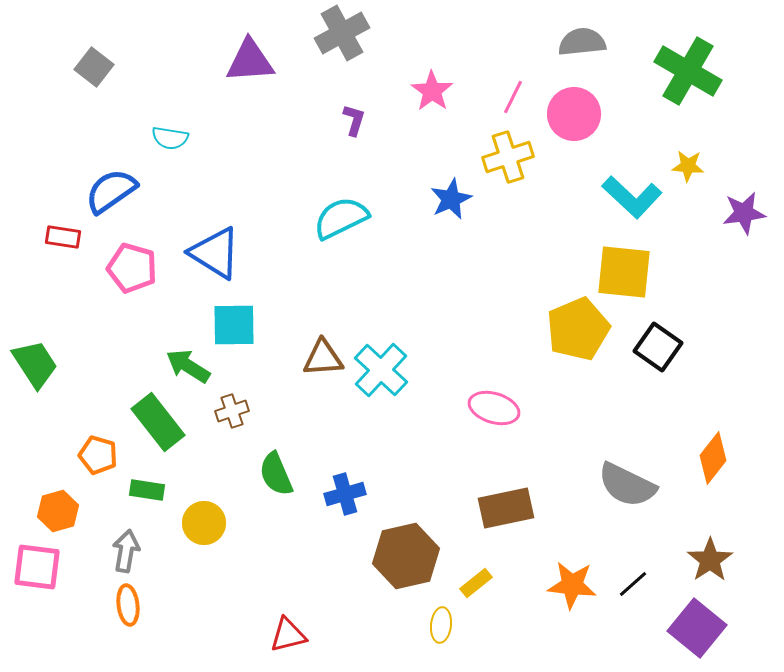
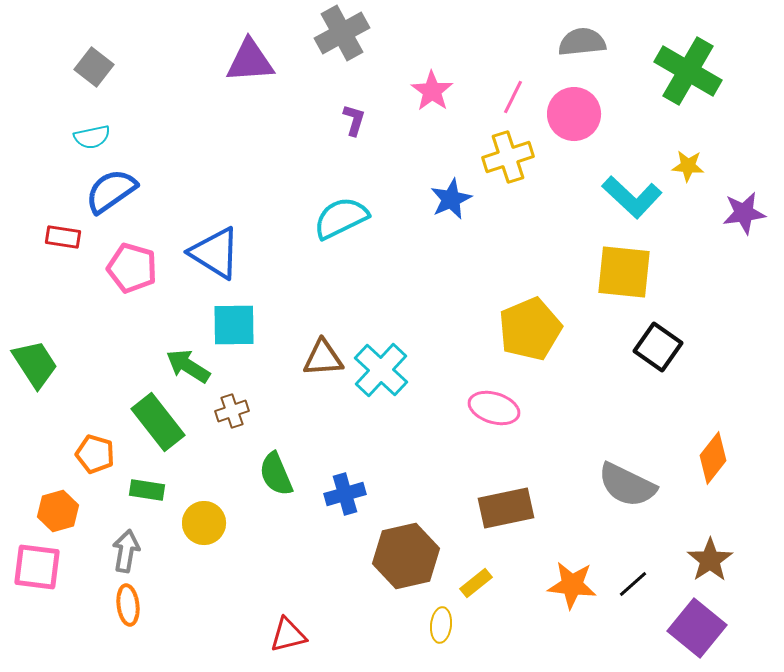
cyan semicircle at (170, 138): moved 78 px left, 1 px up; rotated 21 degrees counterclockwise
yellow pentagon at (578, 329): moved 48 px left
orange pentagon at (98, 455): moved 3 px left, 1 px up
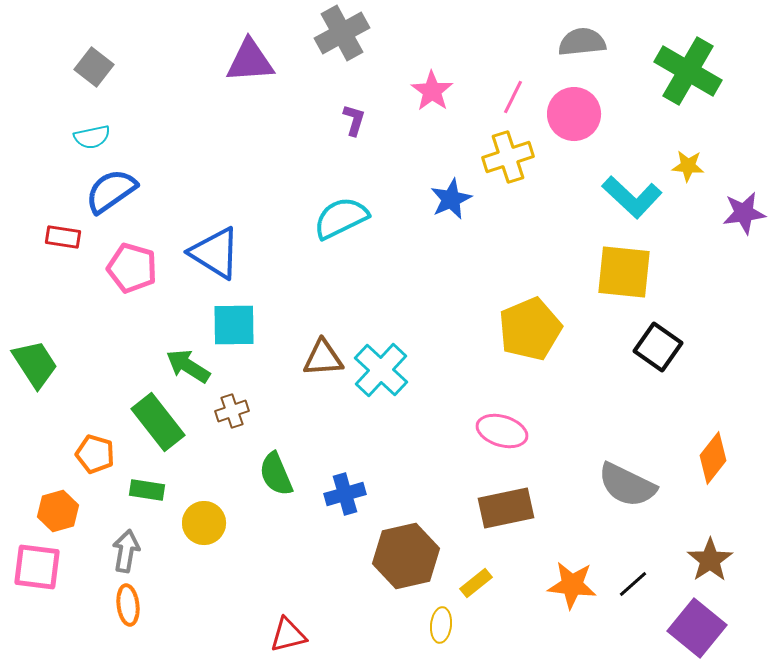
pink ellipse at (494, 408): moved 8 px right, 23 px down
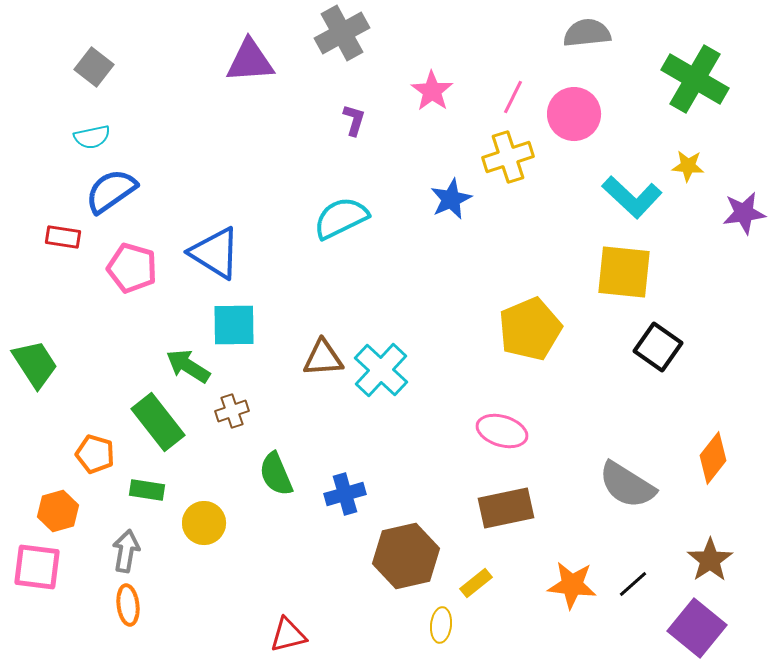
gray semicircle at (582, 42): moved 5 px right, 9 px up
green cross at (688, 71): moved 7 px right, 8 px down
gray semicircle at (627, 485): rotated 6 degrees clockwise
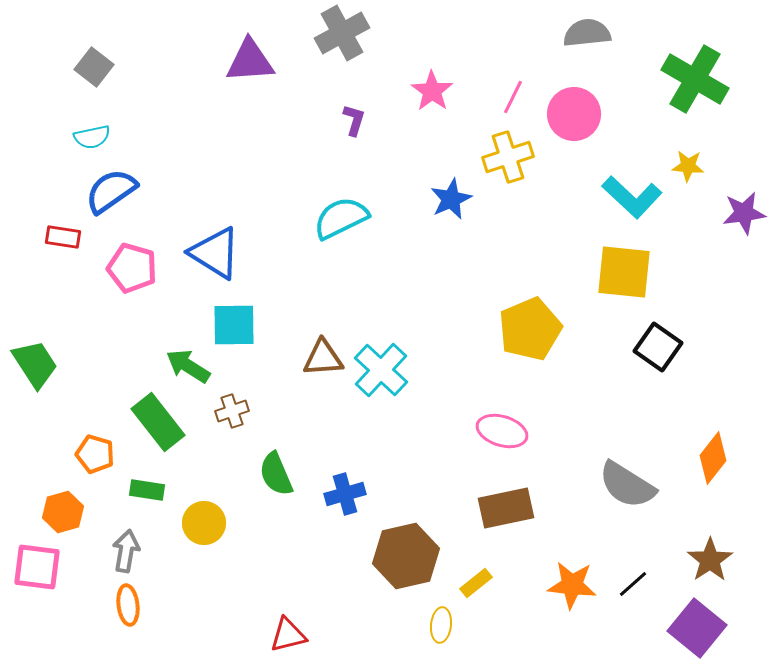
orange hexagon at (58, 511): moved 5 px right, 1 px down
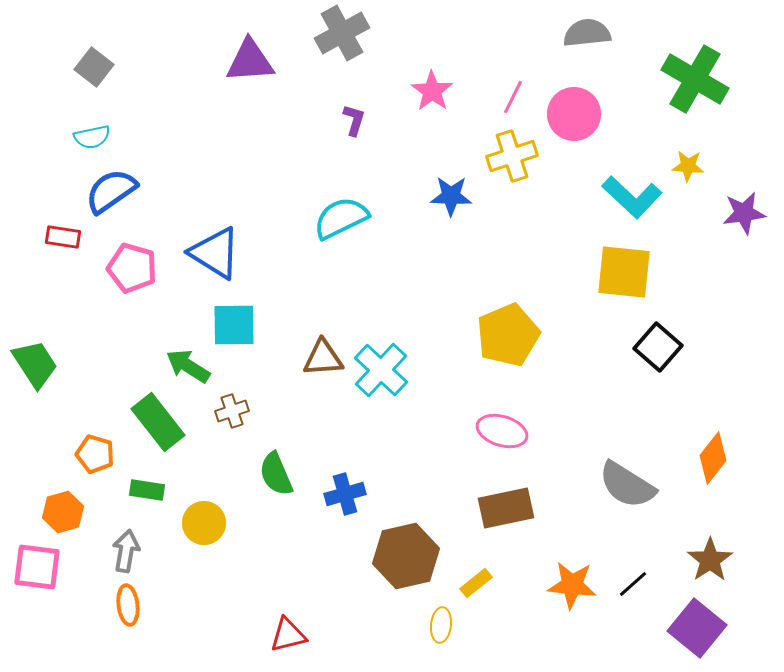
yellow cross at (508, 157): moved 4 px right, 1 px up
blue star at (451, 199): moved 3 px up; rotated 27 degrees clockwise
yellow pentagon at (530, 329): moved 22 px left, 6 px down
black square at (658, 347): rotated 6 degrees clockwise
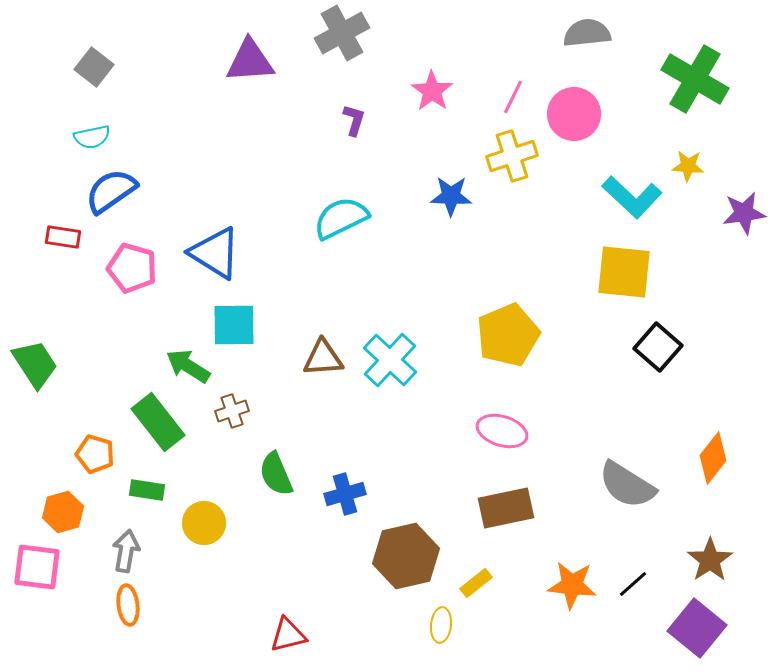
cyan cross at (381, 370): moved 9 px right, 10 px up
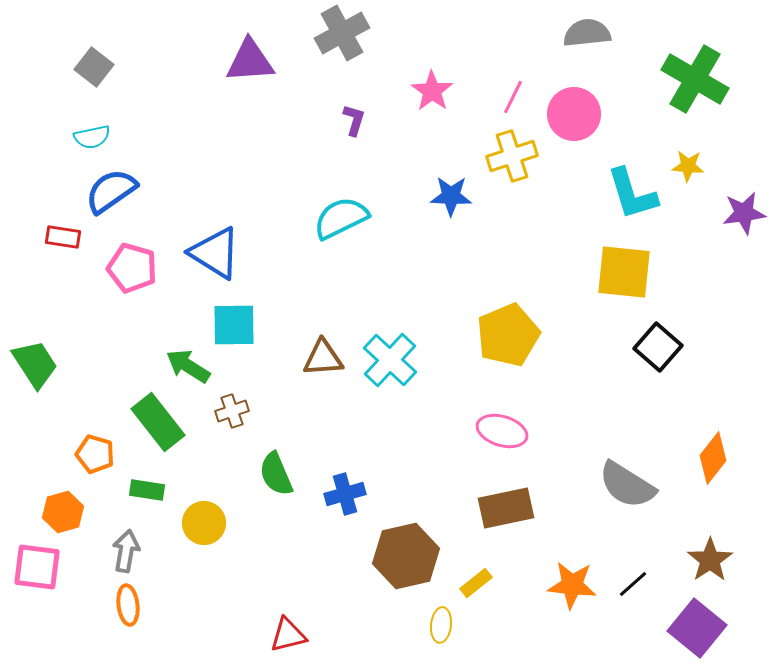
cyan L-shape at (632, 197): moved 3 px up; rotated 30 degrees clockwise
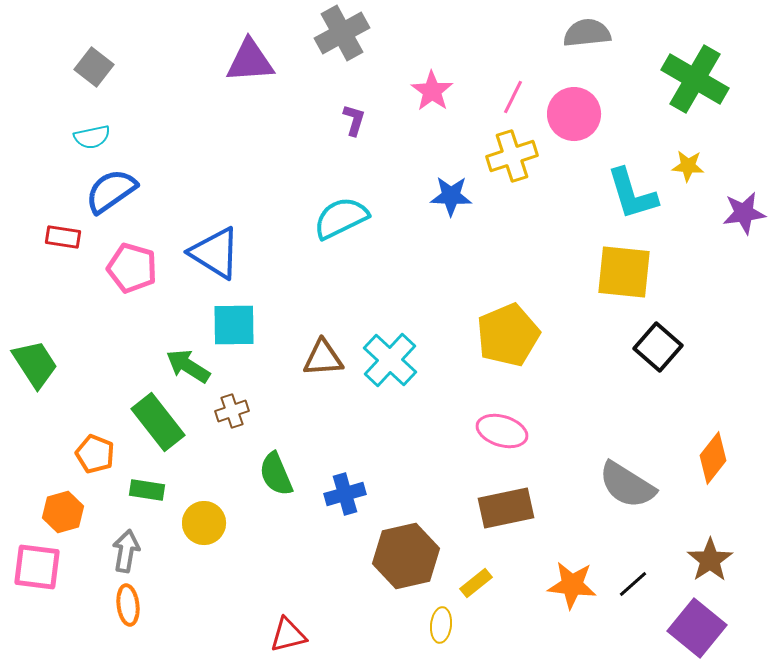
orange pentagon at (95, 454): rotated 6 degrees clockwise
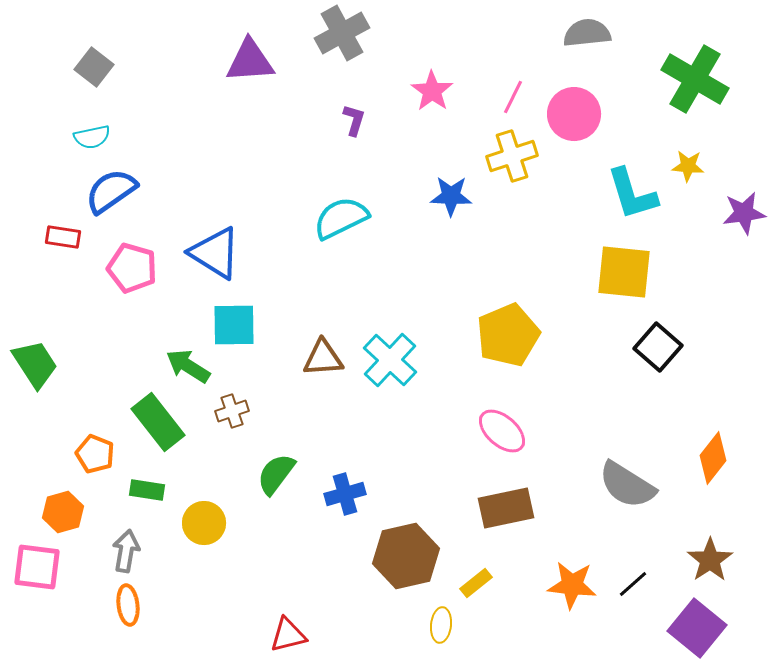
pink ellipse at (502, 431): rotated 24 degrees clockwise
green semicircle at (276, 474): rotated 60 degrees clockwise
